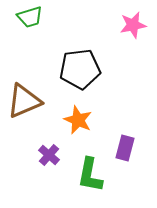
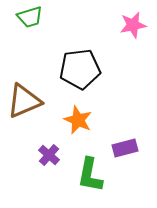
purple rectangle: rotated 60 degrees clockwise
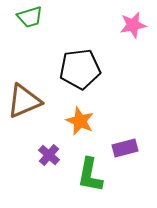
orange star: moved 2 px right, 1 px down
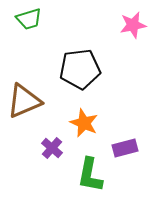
green trapezoid: moved 1 px left, 2 px down
orange star: moved 4 px right, 2 px down
purple cross: moved 3 px right, 7 px up
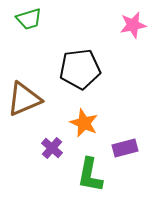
brown triangle: moved 2 px up
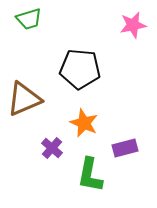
black pentagon: rotated 12 degrees clockwise
